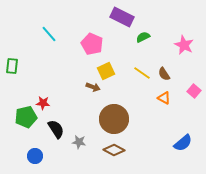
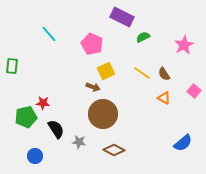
pink star: rotated 18 degrees clockwise
brown circle: moved 11 px left, 5 px up
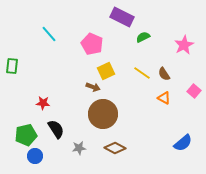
green pentagon: moved 18 px down
gray star: moved 6 px down; rotated 16 degrees counterclockwise
brown diamond: moved 1 px right, 2 px up
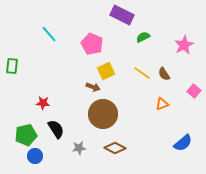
purple rectangle: moved 2 px up
orange triangle: moved 2 px left, 6 px down; rotated 48 degrees counterclockwise
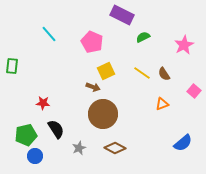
pink pentagon: moved 2 px up
gray star: rotated 16 degrees counterclockwise
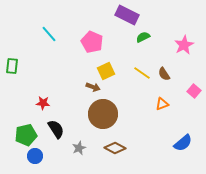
purple rectangle: moved 5 px right
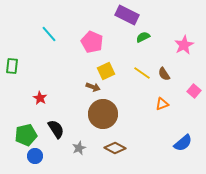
red star: moved 3 px left, 5 px up; rotated 24 degrees clockwise
